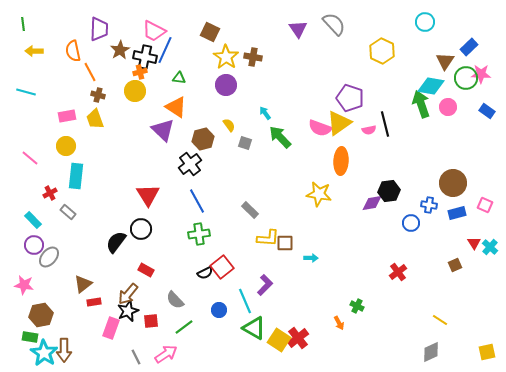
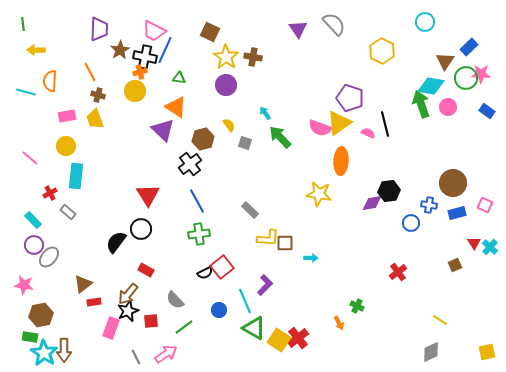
yellow arrow at (34, 51): moved 2 px right, 1 px up
orange semicircle at (73, 51): moved 23 px left, 30 px down; rotated 15 degrees clockwise
pink semicircle at (369, 130): moved 1 px left, 3 px down; rotated 144 degrees counterclockwise
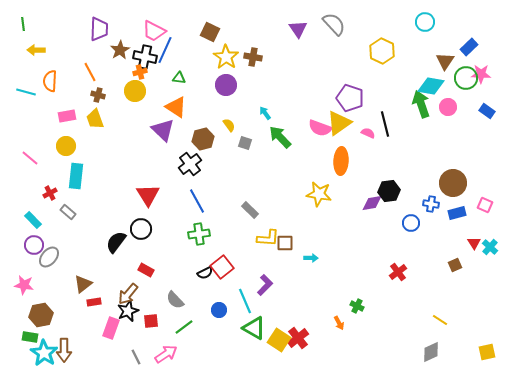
blue cross at (429, 205): moved 2 px right, 1 px up
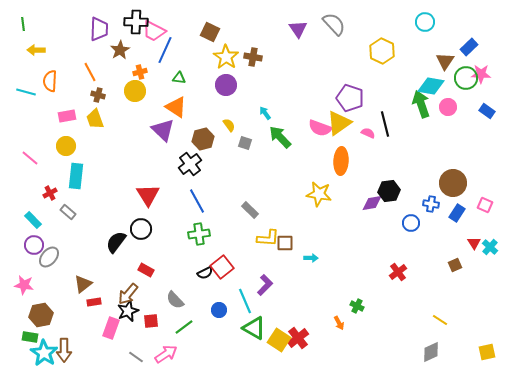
black cross at (145, 57): moved 9 px left, 35 px up; rotated 10 degrees counterclockwise
blue rectangle at (457, 213): rotated 42 degrees counterclockwise
gray line at (136, 357): rotated 28 degrees counterclockwise
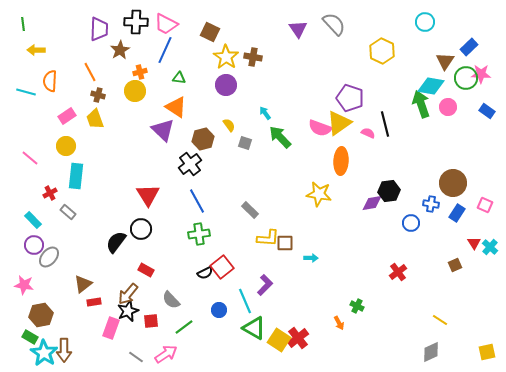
pink trapezoid at (154, 31): moved 12 px right, 7 px up
pink rectangle at (67, 116): rotated 24 degrees counterclockwise
gray semicircle at (175, 300): moved 4 px left
green rectangle at (30, 337): rotated 21 degrees clockwise
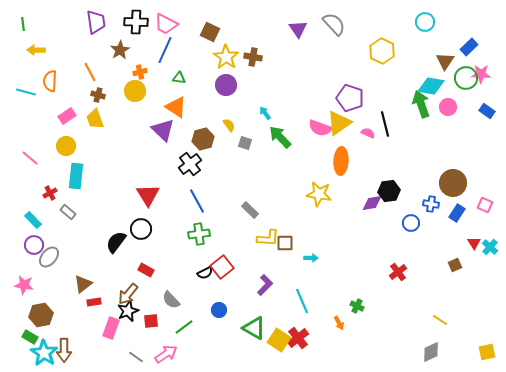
purple trapezoid at (99, 29): moved 3 px left, 7 px up; rotated 10 degrees counterclockwise
cyan line at (245, 301): moved 57 px right
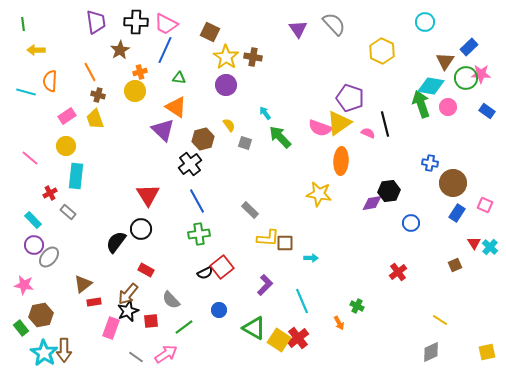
blue cross at (431, 204): moved 1 px left, 41 px up
green rectangle at (30, 337): moved 9 px left, 9 px up; rotated 21 degrees clockwise
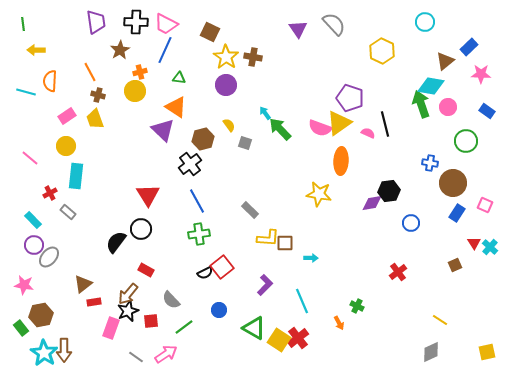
brown triangle at (445, 61): rotated 18 degrees clockwise
green circle at (466, 78): moved 63 px down
green arrow at (280, 137): moved 8 px up
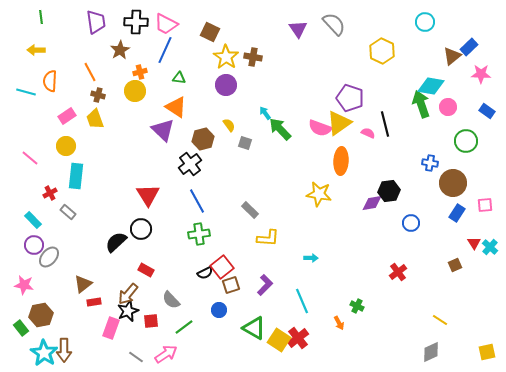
green line at (23, 24): moved 18 px right, 7 px up
brown triangle at (445, 61): moved 7 px right, 5 px up
pink square at (485, 205): rotated 28 degrees counterclockwise
black semicircle at (116, 242): rotated 10 degrees clockwise
brown square at (285, 243): moved 54 px left, 42 px down; rotated 18 degrees counterclockwise
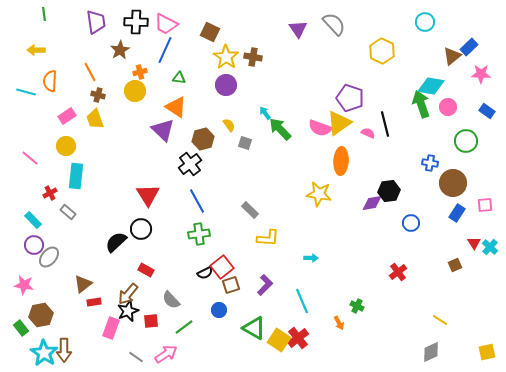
green line at (41, 17): moved 3 px right, 3 px up
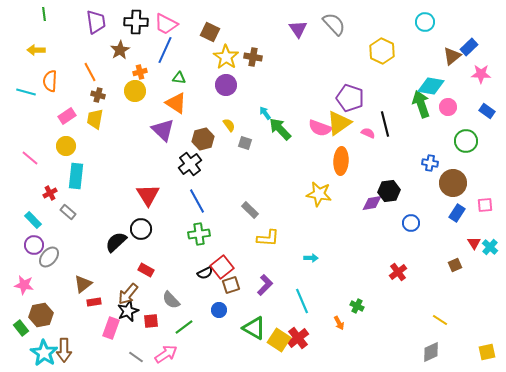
orange triangle at (176, 107): moved 4 px up
yellow trapezoid at (95, 119): rotated 30 degrees clockwise
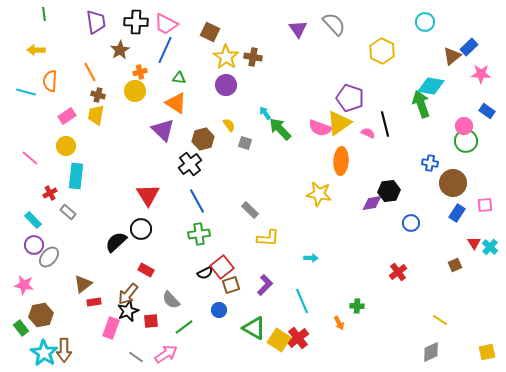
pink circle at (448, 107): moved 16 px right, 19 px down
yellow trapezoid at (95, 119): moved 1 px right, 4 px up
green cross at (357, 306): rotated 24 degrees counterclockwise
